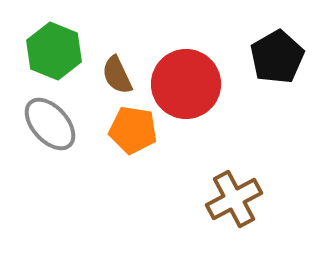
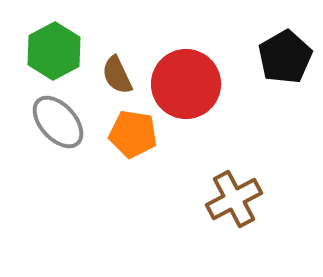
green hexagon: rotated 10 degrees clockwise
black pentagon: moved 8 px right
gray ellipse: moved 8 px right, 2 px up
orange pentagon: moved 4 px down
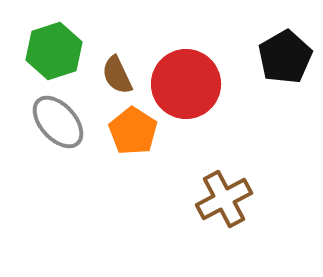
green hexagon: rotated 10 degrees clockwise
orange pentagon: moved 3 px up; rotated 24 degrees clockwise
brown cross: moved 10 px left
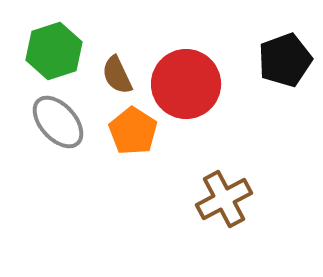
black pentagon: moved 3 px down; rotated 10 degrees clockwise
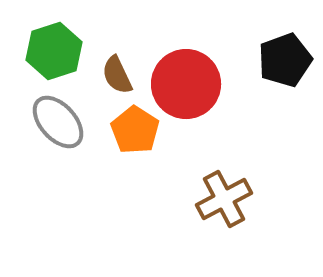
orange pentagon: moved 2 px right, 1 px up
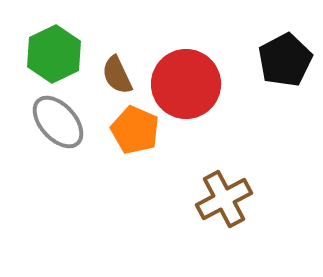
green hexagon: moved 3 px down; rotated 8 degrees counterclockwise
black pentagon: rotated 8 degrees counterclockwise
orange pentagon: rotated 9 degrees counterclockwise
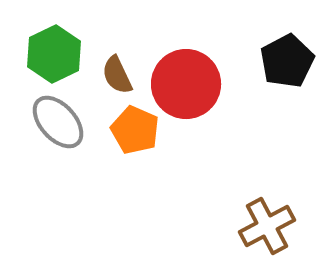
black pentagon: moved 2 px right, 1 px down
brown cross: moved 43 px right, 27 px down
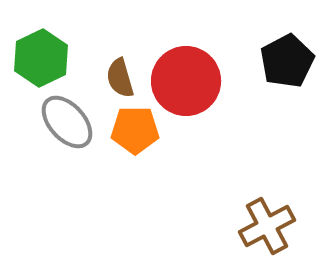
green hexagon: moved 13 px left, 4 px down
brown semicircle: moved 3 px right, 3 px down; rotated 9 degrees clockwise
red circle: moved 3 px up
gray ellipse: moved 9 px right
orange pentagon: rotated 24 degrees counterclockwise
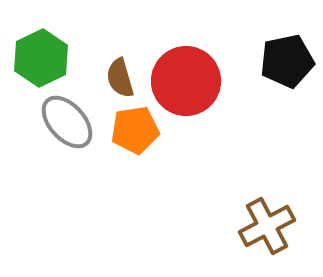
black pentagon: rotated 16 degrees clockwise
orange pentagon: rotated 9 degrees counterclockwise
